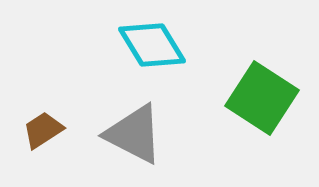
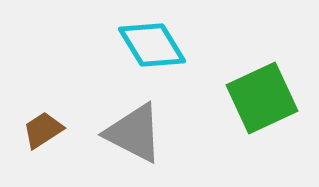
green square: rotated 32 degrees clockwise
gray triangle: moved 1 px up
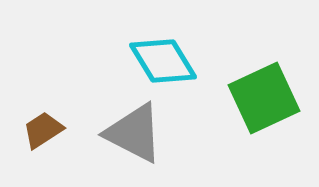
cyan diamond: moved 11 px right, 16 px down
green square: moved 2 px right
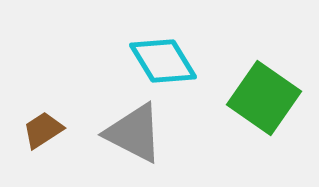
green square: rotated 30 degrees counterclockwise
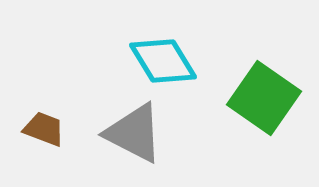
brown trapezoid: moved 1 px right, 1 px up; rotated 54 degrees clockwise
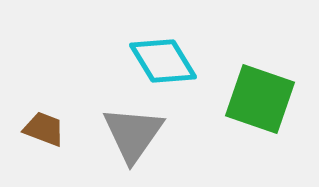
green square: moved 4 px left, 1 px down; rotated 16 degrees counterclockwise
gray triangle: moved 1 px left, 1 px down; rotated 38 degrees clockwise
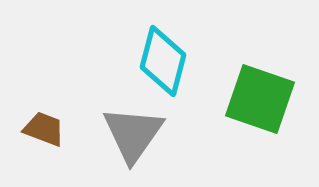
cyan diamond: rotated 46 degrees clockwise
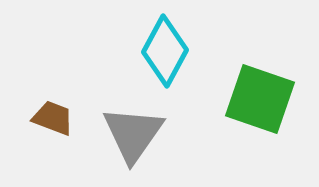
cyan diamond: moved 2 px right, 10 px up; rotated 14 degrees clockwise
brown trapezoid: moved 9 px right, 11 px up
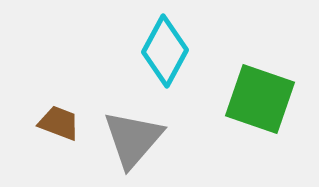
brown trapezoid: moved 6 px right, 5 px down
gray triangle: moved 5 px down; rotated 6 degrees clockwise
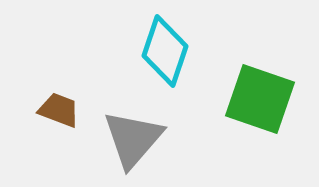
cyan diamond: rotated 10 degrees counterclockwise
brown trapezoid: moved 13 px up
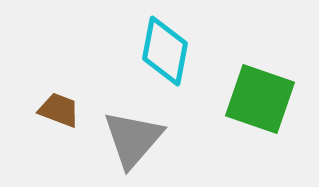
cyan diamond: rotated 8 degrees counterclockwise
